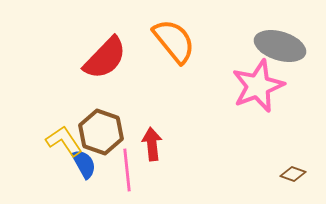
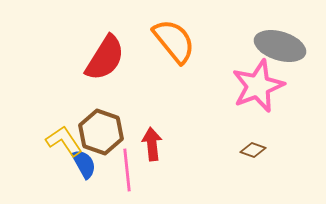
red semicircle: rotated 12 degrees counterclockwise
brown diamond: moved 40 px left, 24 px up
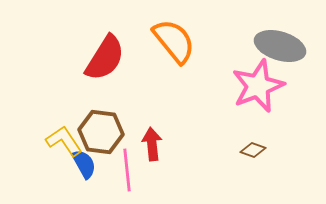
brown hexagon: rotated 12 degrees counterclockwise
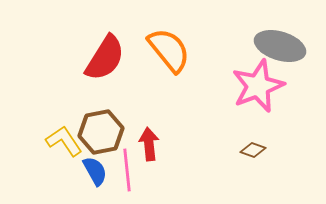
orange semicircle: moved 5 px left, 9 px down
brown hexagon: rotated 18 degrees counterclockwise
red arrow: moved 3 px left
blue semicircle: moved 11 px right, 7 px down
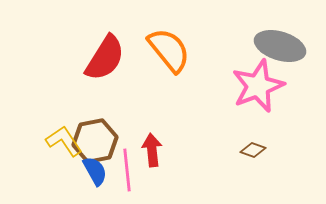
brown hexagon: moved 6 px left, 9 px down
red arrow: moved 3 px right, 6 px down
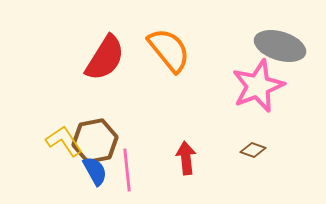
red arrow: moved 34 px right, 8 px down
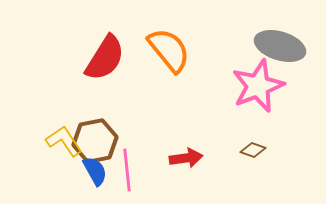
red arrow: rotated 88 degrees clockwise
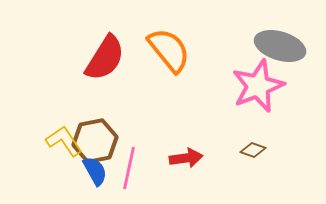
pink line: moved 2 px right, 2 px up; rotated 18 degrees clockwise
